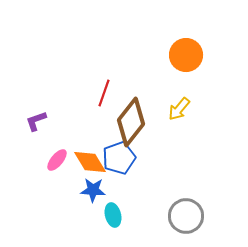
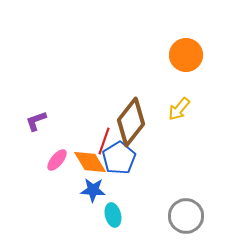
red line: moved 48 px down
blue pentagon: rotated 12 degrees counterclockwise
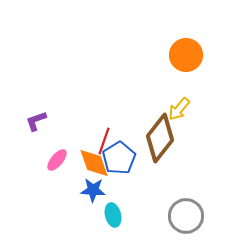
brown diamond: moved 29 px right, 16 px down
orange diamond: moved 4 px right, 1 px down; rotated 12 degrees clockwise
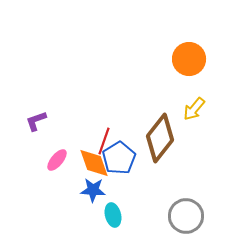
orange circle: moved 3 px right, 4 px down
yellow arrow: moved 15 px right
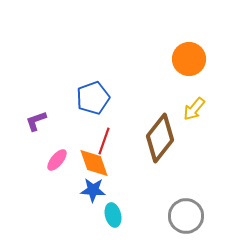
blue pentagon: moved 26 px left, 60 px up; rotated 12 degrees clockwise
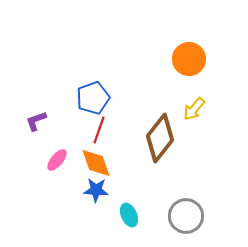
red line: moved 5 px left, 11 px up
orange diamond: moved 2 px right
blue star: moved 3 px right
cyan ellipse: moved 16 px right; rotated 10 degrees counterclockwise
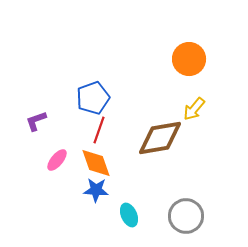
brown diamond: rotated 42 degrees clockwise
